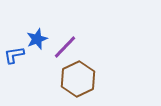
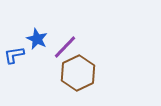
blue star: rotated 25 degrees counterclockwise
brown hexagon: moved 6 px up
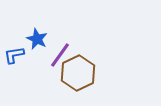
purple line: moved 5 px left, 8 px down; rotated 8 degrees counterclockwise
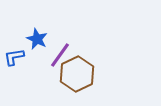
blue L-shape: moved 2 px down
brown hexagon: moved 1 px left, 1 px down
